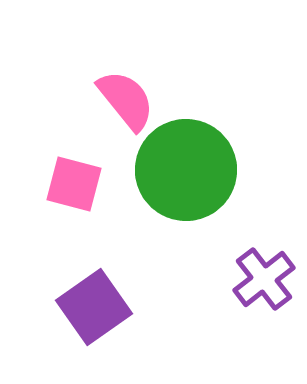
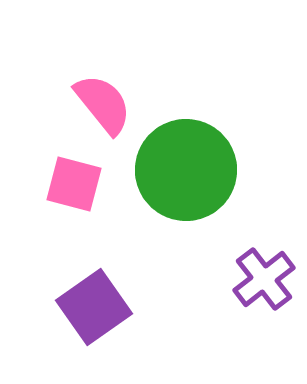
pink semicircle: moved 23 px left, 4 px down
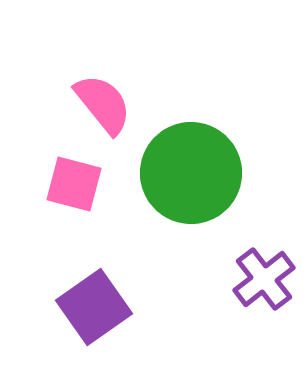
green circle: moved 5 px right, 3 px down
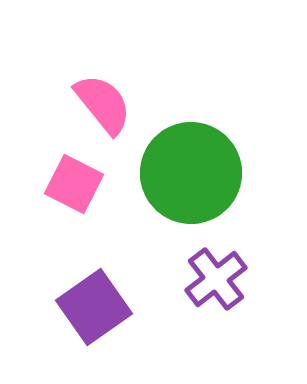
pink square: rotated 12 degrees clockwise
purple cross: moved 48 px left
